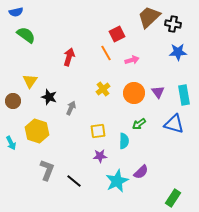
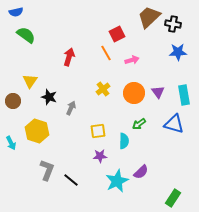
black line: moved 3 px left, 1 px up
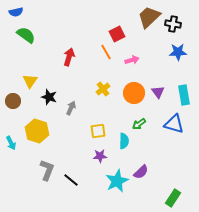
orange line: moved 1 px up
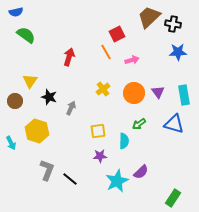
brown circle: moved 2 px right
black line: moved 1 px left, 1 px up
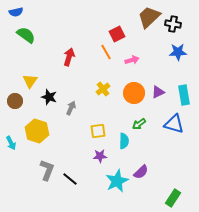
purple triangle: rotated 40 degrees clockwise
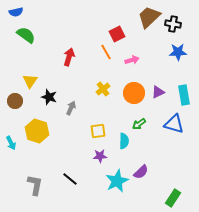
gray L-shape: moved 12 px left, 15 px down; rotated 10 degrees counterclockwise
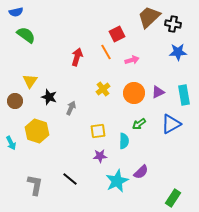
red arrow: moved 8 px right
blue triangle: moved 3 px left; rotated 45 degrees counterclockwise
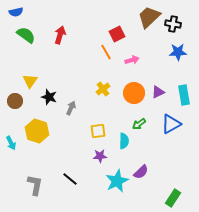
red arrow: moved 17 px left, 22 px up
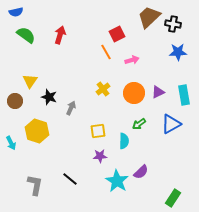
cyan star: rotated 15 degrees counterclockwise
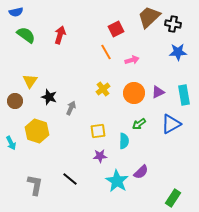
red square: moved 1 px left, 5 px up
